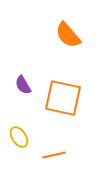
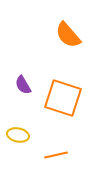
orange square: rotated 6 degrees clockwise
yellow ellipse: moved 1 px left, 2 px up; rotated 45 degrees counterclockwise
orange line: moved 2 px right
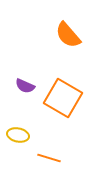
purple semicircle: moved 2 px right, 1 px down; rotated 36 degrees counterclockwise
orange square: rotated 12 degrees clockwise
orange line: moved 7 px left, 3 px down; rotated 30 degrees clockwise
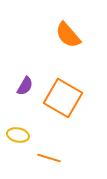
purple semicircle: rotated 84 degrees counterclockwise
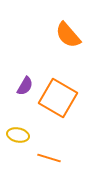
orange square: moved 5 px left
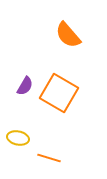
orange square: moved 1 px right, 5 px up
yellow ellipse: moved 3 px down
